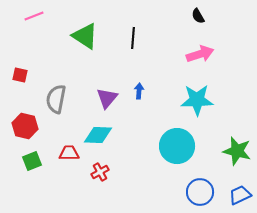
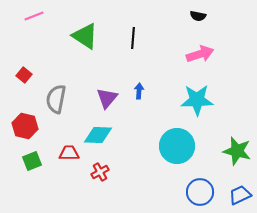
black semicircle: rotated 49 degrees counterclockwise
red square: moved 4 px right; rotated 28 degrees clockwise
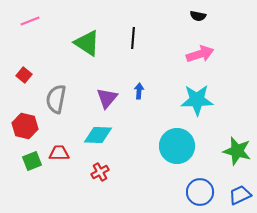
pink line: moved 4 px left, 5 px down
green triangle: moved 2 px right, 7 px down
red trapezoid: moved 10 px left
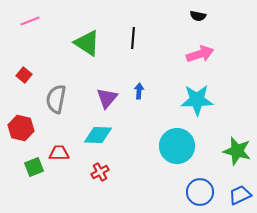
red hexagon: moved 4 px left, 2 px down
green square: moved 2 px right, 6 px down
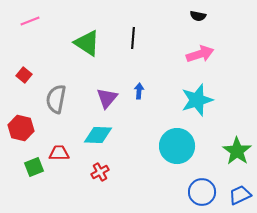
cyan star: rotated 16 degrees counterclockwise
green star: rotated 20 degrees clockwise
blue circle: moved 2 px right
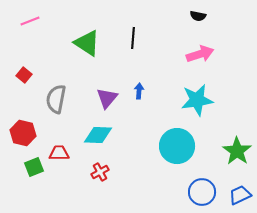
cyan star: rotated 8 degrees clockwise
red hexagon: moved 2 px right, 5 px down
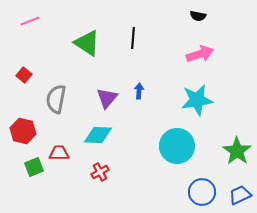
red hexagon: moved 2 px up
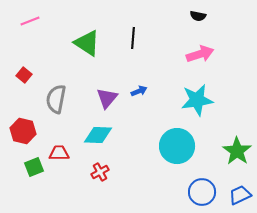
blue arrow: rotated 63 degrees clockwise
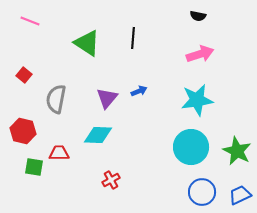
pink line: rotated 42 degrees clockwise
cyan circle: moved 14 px right, 1 px down
green star: rotated 8 degrees counterclockwise
green square: rotated 30 degrees clockwise
red cross: moved 11 px right, 8 px down
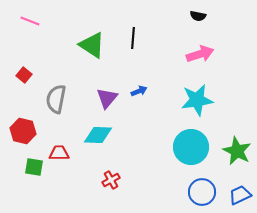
green triangle: moved 5 px right, 2 px down
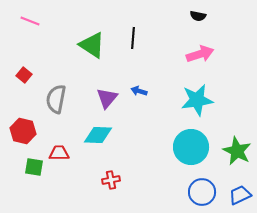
blue arrow: rotated 140 degrees counterclockwise
red cross: rotated 18 degrees clockwise
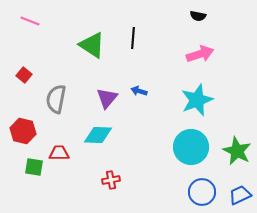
cyan star: rotated 12 degrees counterclockwise
